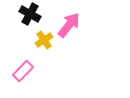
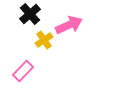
black cross: rotated 20 degrees clockwise
pink arrow: rotated 28 degrees clockwise
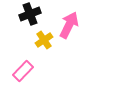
black cross: rotated 20 degrees clockwise
pink arrow: rotated 40 degrees counterclockwise
